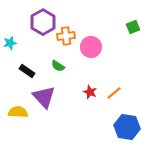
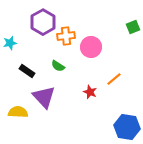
orange line: moved 14 px up
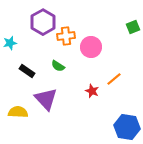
red star: moved 2 px right, 1 px up
purple triangle: moved 2 px right, 2 px down
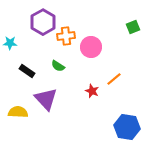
cyan star: rotated 16 degrees clockwise
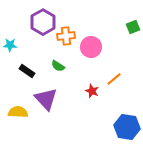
cyan star: moved 2 px down
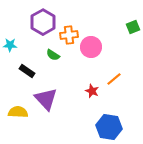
orange cross: moved 3 px right, 1 px up
green semicircle: moved 5 px left, 11 px up
blue hexagon: moved 18 px left
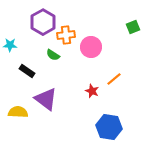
orange cross: moved 3 px left
purple triangle: rotated 10 degrees counterclockwise
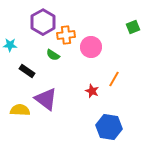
orange line: rotated 21 degrees counterclockwise
yellow semicircle: moved 2 px right, 2 px up
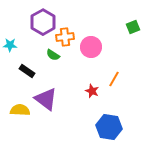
orange cross: moved 1 px left, 2 px down
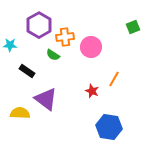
purple hexagon: moved 4 px left, 3 px down
yellow semicircle: moved 3 px down
